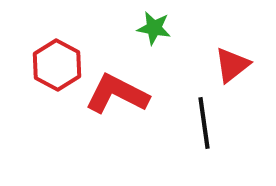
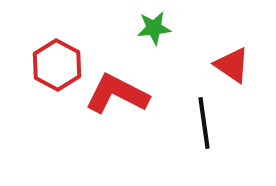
green star: rotated 16 degrees counterclockwise
red triangle: rotated 48 degrees counterclockwise
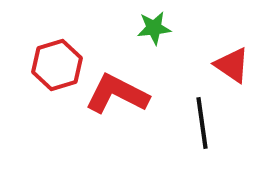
red hexagon: rotated 15 degrees clockwise
black line: moved 2 px left
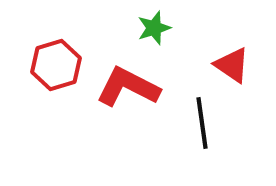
green star: rotated 12 degrees counterclockwise
red hexagon: moved 1 px left
red L-shape: moved 11 px right, 7 px up
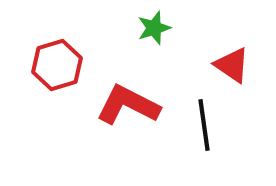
red hexagon: moved 1 px right
red L-shape: moved 18 px down
black line: moved 2 px right, 2 px down
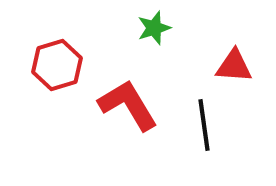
red triangle: moved 2 px right, 1 px down; rotated 30 degrees counterclockwise
red L-shape: rotated 32 degrees clockwise
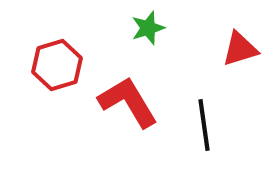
green star: moved 6 px left
red triangle: moved 6 px right, 17 px up; rotated 21 degrees counterclockwise
red L-shape: moved 3 px up
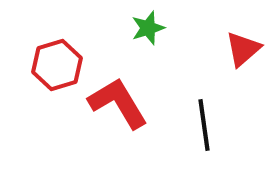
red triangle: moved 3 px right; rotated 24 degrees counterclockwise
red L-shape: moved 10 px left, 1 px down
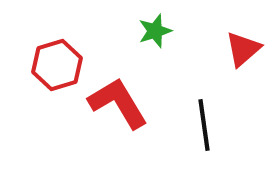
green star: moved 7 px right, 3 px down
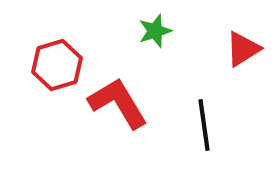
red triangle: rotated 9 degrees clockwise
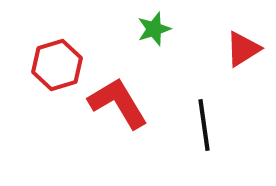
green star: moved 1 px left, 2 px up
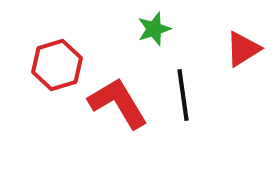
black line: moved 21 px left, 30 px up
